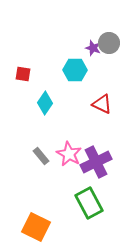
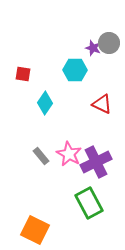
orange square: moved 1 px left, 3 px down
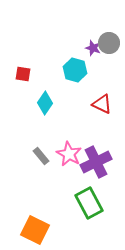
cyan hexagon: rotated 15 degrees clockwise
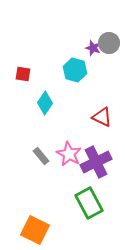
red triangle: moved 13 px down
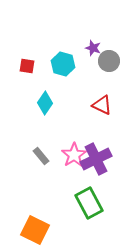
gray circle: moved 18 px down
cyan hexagon: moved 12 px left, 6 px up
red square: moved 4 px right, 8 px up
red triangle: moved 12 px up
pink star: moved 5 px right, 1 px down; rotated 10 degrees clockwise
purple cross: moved 3 px up
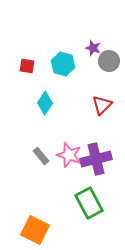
red triangle: rotated 50 degrees clockwise
pink star: moved 5 px left; rotated 20 degrees counterclockwise
purple cross: rotated 12 degrees clockwise
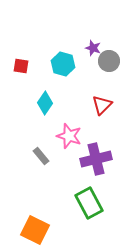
red square: moved 6 px left
pink star: moved 19 px up
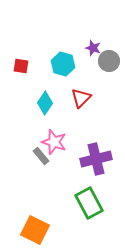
red triangle: moved 21 px left, 7 px up
pink star: moved 15 px left, 6 px down
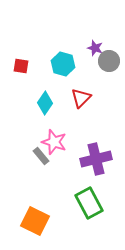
purple star: moved 2 px right
orange square: moved 9 px up
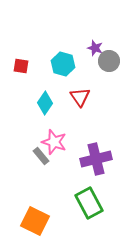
red triangle: moved 1 px left, 1 px up; rotated 20 degrees counterclockwise
